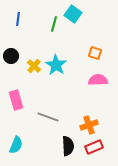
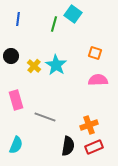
gray line: moved 3 px left
black semicircle: rotated 12 degrees clockwise
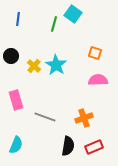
orange cross: moved 5 px left, 7 px up
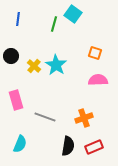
cyan semicircle: moved 4 px right, 1 px up
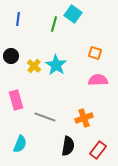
red rectangle: moved 4 px right, 3 px down; rotated 30 degrees counterclockwise
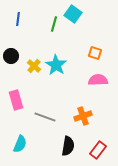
orange cross: moved 1 px left, 2 px up
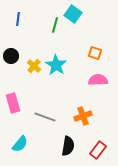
green line: moved 1 px right, 1 px down
pink rectangle: moved 3 px left, 3 px down
cyan semicircle: rotated 18 degrees clockwise
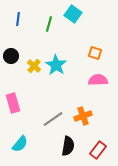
green line: moved 6 px left, 1 px up
gray line: moved 8 px right, 2 px down; rotated 55 degrees counterclockwise
